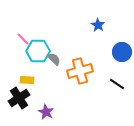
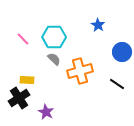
cyan hexagon: moved 16 px right, 14 px up
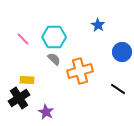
black line: moved 1 px right, 5 px down
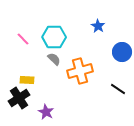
blue star: moved 1 px down
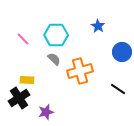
cyan hexagon: moved 2 px right, 2 px up
purple star: rotated 28 degrees clockwise
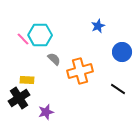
blue star: rotated 16 degrees clockwise
cyan hexagon: moved 16 px left
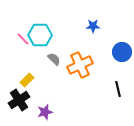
blue star: moved 5 px left; rotated 24 degrees clockwise
orange cross: moved 6 px up; rotated 10 degrees counterclockwise
yellow rectangle: rotated 48 degrees counterclockwise
black line: rotated 42 degrees clockwise
black cross: moved 2 px down
purple star: moved 1 px left
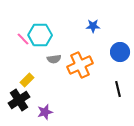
blue circle: moved 2 px left
gray semicircle: rotated 128 degrees clockwise
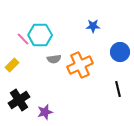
yellow rectangle: moved 15 px left, 15 px up
